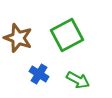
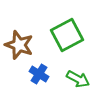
brown star: moved 1 px right, 7 px down
green arrow: moved 1 px up
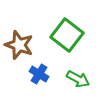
green square: rotated 24 degrees counterclockwise
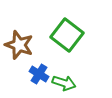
green arrow: moved 14 px left, 4 px down; rotated 10 degrees counterclockwise
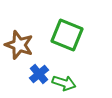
green square: rotated 16 degrees counterclockwise
blue cross: rotated 18 degrees clockwise
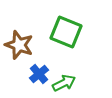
green square: moved 1 px left, 3 px up
green arrow: rotated 45 degrees counterclockwise
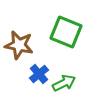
brown star: rotated 8 degrees counterclockwise
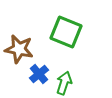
brown star: moved 4 px down
green arrow: rotated 45 degrees counterclockwise
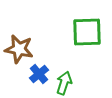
green square: moved 21 px right; rotated 24 degrees counterclockwise
